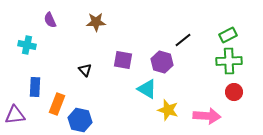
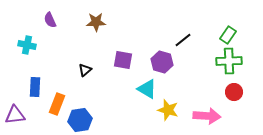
green rectangle: rotated 30 degrees counterclockwise
black triangle: rotated 32 degrees clockwise
blue hexagon: rotated 20 degrees counterclockwise
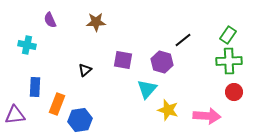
cyan triangle: rotated 40 degrees clockwise
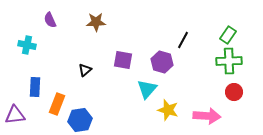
black line: rotated 24 degrees counterclockwise
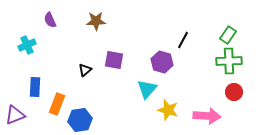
brown star: moved 1 px up
cyan cross: rotated 36 degrees counterclockwise
purple square: moved 9 px left
purple triangle: rotated 15 degrees counterclockwise
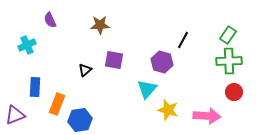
brown star: moved 4 px right, 4 px down
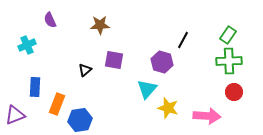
yellow star: moved 2 px up
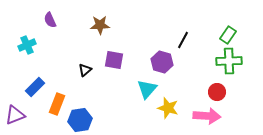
blue rectangle: rotated 42 degrees clockwise
red circle: moved 17 px left
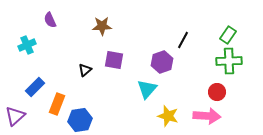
brown star: moved 2 px right, 1 px down
purple hexagon: rotated 25 degrees clockwise
yellow star: moved 8 px down
purple triangle: moved 1 px down; rotated 20 degrees counterclockwise
